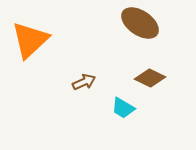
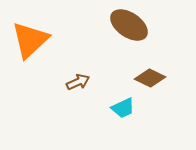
brown ellipse: moved 11 px left, 2 px down
brown arrow: moved 6 px left
cyan trapezoid: rotated 55 degrees counterclockwise
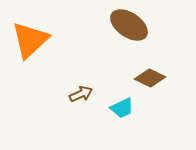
brown arrow: moved 3 px right, 12 px down
cyan trapezoid: moved 1 px left
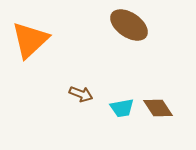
brown diamond: moved 8 px right, 30 px down; rotated 32 degrees clockwise
brown arrow: rotated 45 degrees clockwise
cyan trapezoid: rotated 15 degrees clockwise
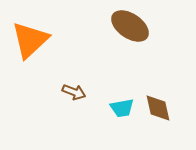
brown ellipse: moved 1 px right, 1 px down
brown arrow: moved 7 px left, 2 px up
brown diamond: rotated 20 degrees clockwise
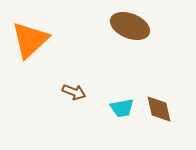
brown ellipse: rotated 12 degrees counterclockwise
brown diamond: moved 1 px right, 1 px down
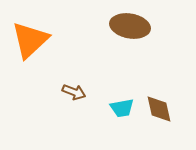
brown ellipse: rotated 12 degrees counterclockwise
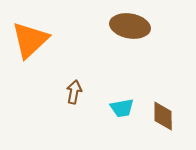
brown arrow: rotated 100 degrees counterclockwise
brown diamond: moved 4 px right, 7 px down; rotated 12 degrees clockwise
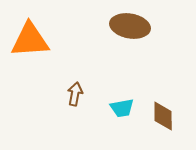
orange triangle: rotated 39 degrees clockwise
brown arrow: moved 1 px right, 2 px down
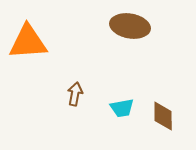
orange triangle: moved 2 px left, 2 px down
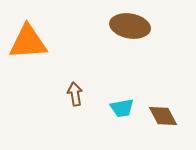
brown arrow: rotated 20 degrees counterclockwise
brown diamond: rotated 28 degrees counterclockwise
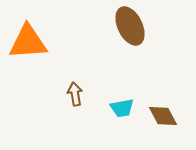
brown ellipse: rotated 54 degrees clockwise
